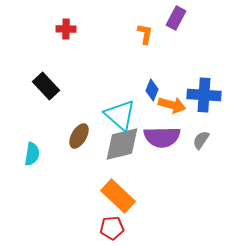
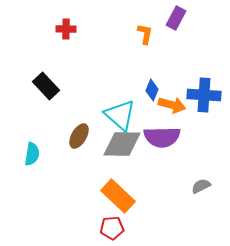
gray semicircle: moved 46 px down; rotated 30 degrees clockwise
gray diamond: rotated 15 degrees clockwise
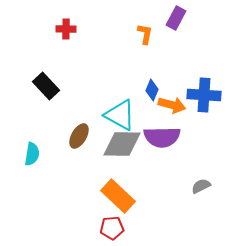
cyan triangle: rotated 12 degrees counterclockwise
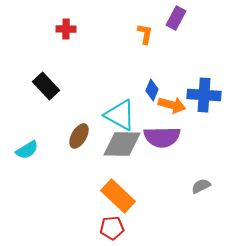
cyan semicircle: moved 5 px left, 4 px up; rotated 50 degrees clockwise
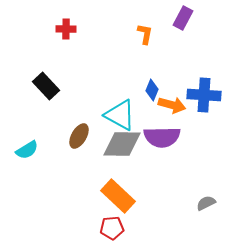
purple rectangle: moved 7 px right
gray semicircle: moved 5 px right, 17 px down
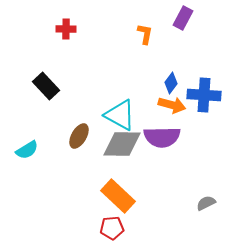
blue diamond: moved 19 px right, 7 px up; rotated 15 degrees clockwise
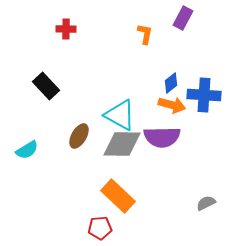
blue diamond: rotated 15 degrees clockwise
red pentagon: moved 12 px left
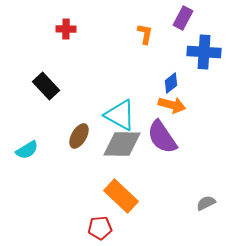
blue cross: moved 43 px up
purple semicircle: rotated 57 degrees clockwise
orange rectangle: moved 3 px right
